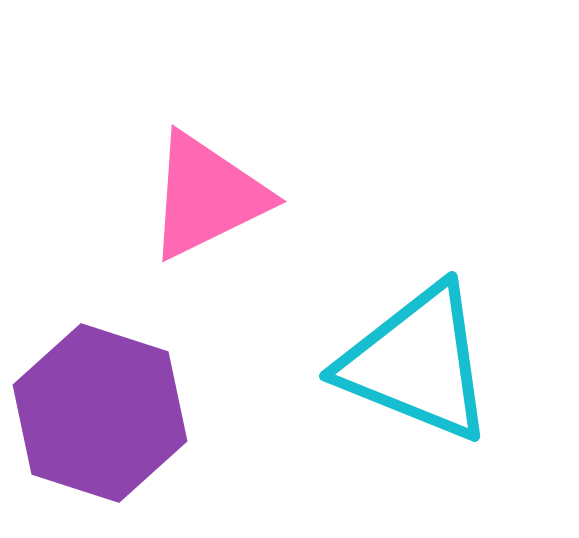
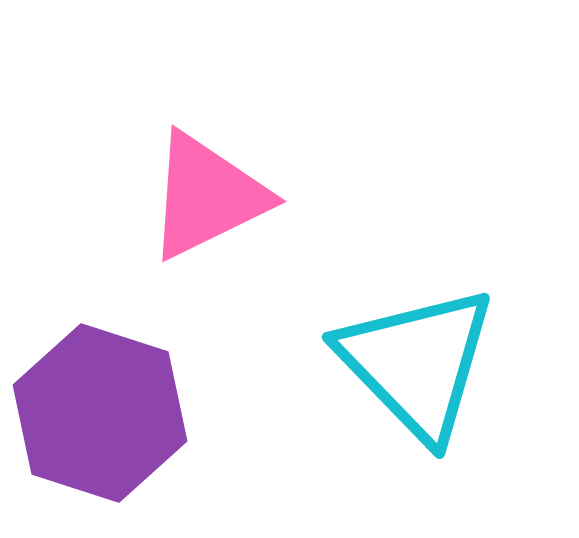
cyan triangle: rotated 24 degrees clockwise
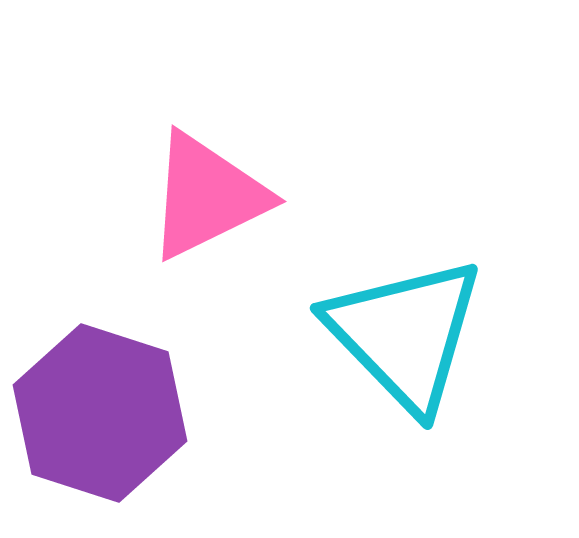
cyan triangle: moved 12 px left, 29 px up
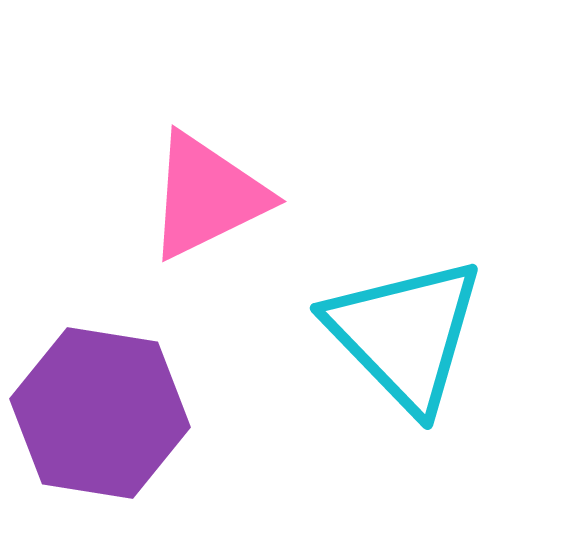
purple hexagon: rotated 9 degrees counterclockwise
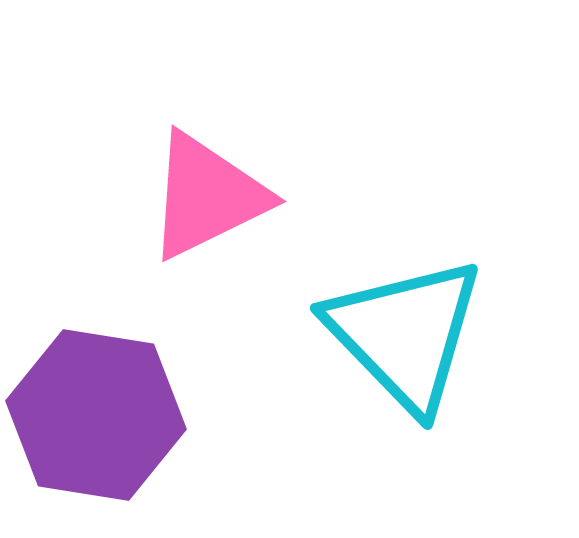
purple hexagon: moved 4 px left, 2 px down
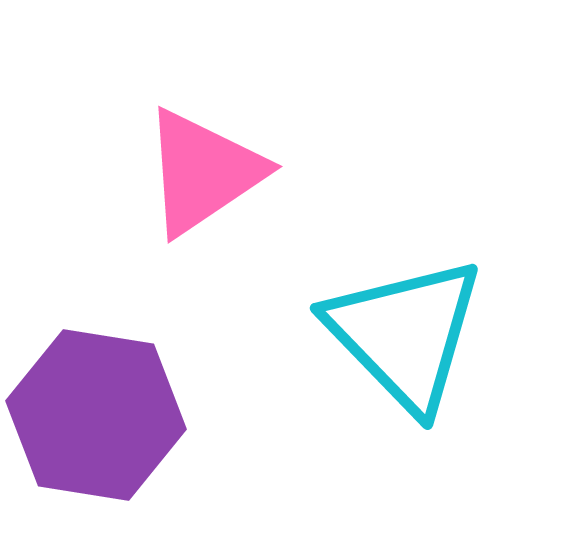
pink triangle: moved 4 px left, 24 px up; rotated 8 degrees counterclockwise
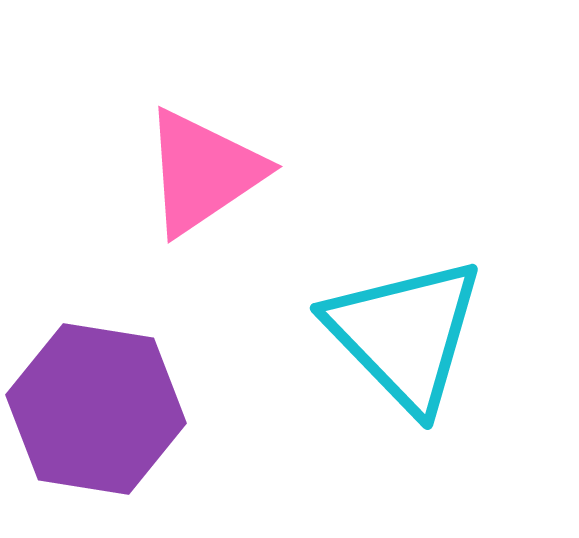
purple hexagon: moved 6 px up
